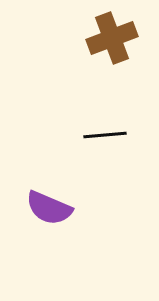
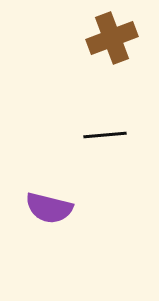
purple semicircle: rotated 9 degrees counterclockwise
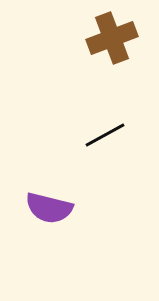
black line: rotated 24 degrees counterclockwise
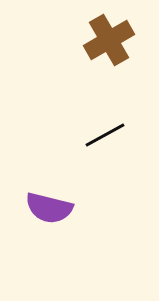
brown cross: moved 3 px left, 2 px down; rotated 9 degrees counterclockwise
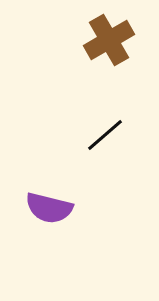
black line: rotated 12 degrees counterclockwise
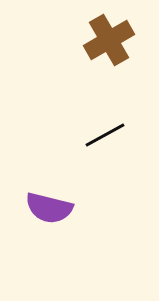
black line: rotated 12 degrees clockwise
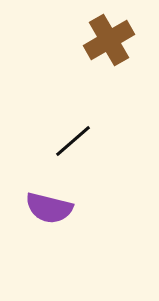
black line: moved 32 px left, 6 px down; rotated 12 degrees counterclockwise
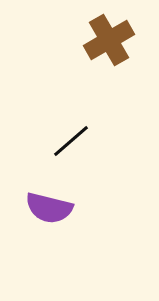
black line: moved 2 px left
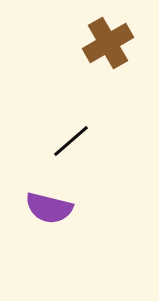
brown cross: moved 1 px left, 3 px down
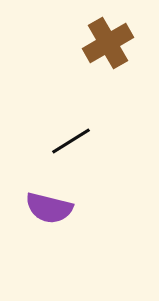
black line: rotated 9 degrees clockwise
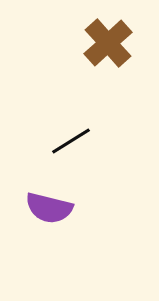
brown cross: rotated 12 degrees counterclockwise
